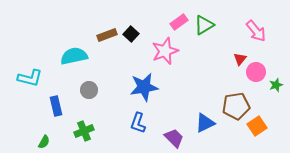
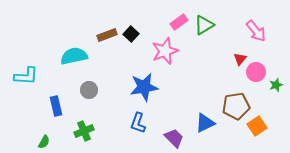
cyan L-shape: moved 4 px left, 2 px up; rotated 10 degrees counterclockwise
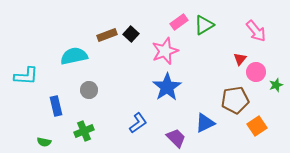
blue star: moved 23 px right; rotated 24 degrees counterclockwise
brown pentagon: moved 1 px left, 6 px up
blue L-shape: rotated 145 degrees counterclockwise
purple trapezoid: moved 2 px right
green semicircle: rotated 72 degrees clockwise
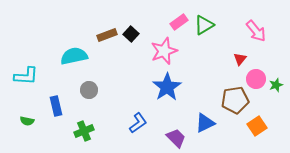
pink star: moved 1 px left
pink circle: moved 7 px down
green semicircle: moved 17 px left, 21 px up
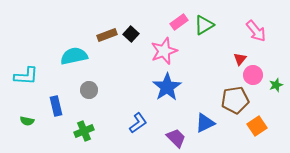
pink circle: moved 3 px left, 4 px up
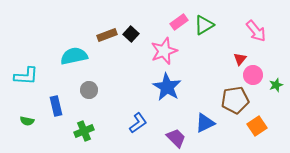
blue star: rotated 8 degrees counterclockwise
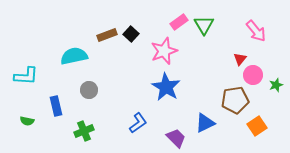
green triangle: rotated 30 degrees counterclockwise
blue star: moved 1 px left
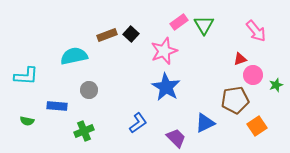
red triangle: rotated 32 degrees clockwise
blue rectangle: moved 1 px right; rotated 72 degrees counterclockwise
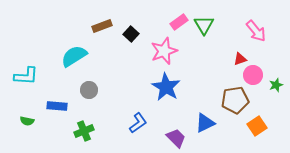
brown rectangle: moved 5 px left, 9 px up
cyan semicircle: rotated 20 degrees counterclockwise
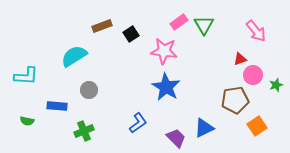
black square: rotated 14 degrees clockwise
pink star: rotated 28 degrees clockwise
blue triangle: moved 1 px left, 5 px down
